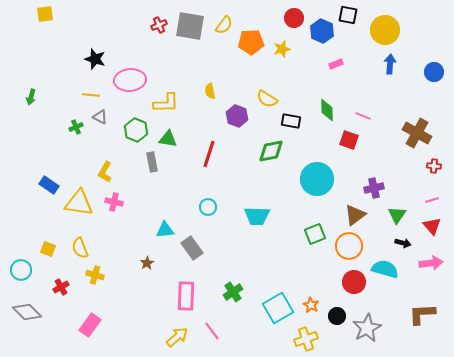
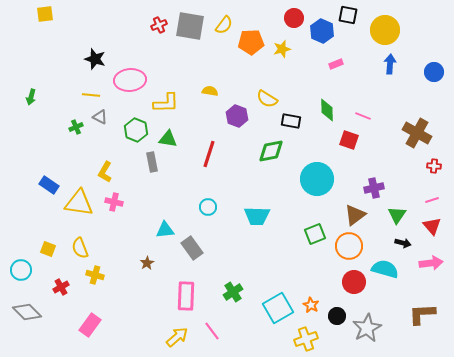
yellow semicircle at (210, 91): rotated 112 degrees clockwise
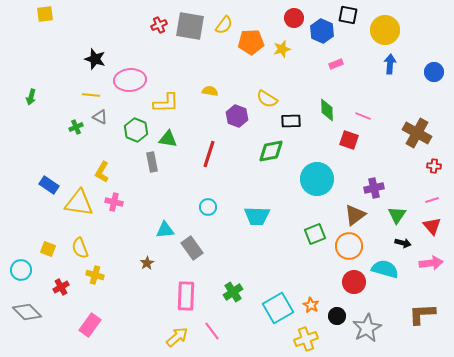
black rectangle at (291, 121): rotated 12 degrees counterclockwise
yellow L-shape at (105, 172): moved 3 px left
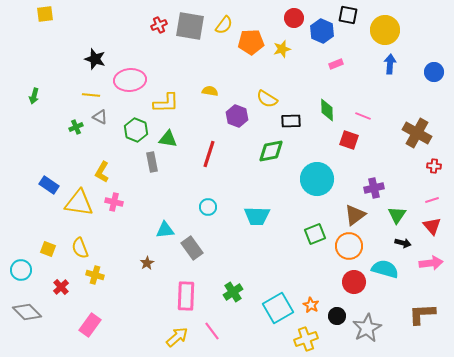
green arrow at (31, 97): moved 3 px right, 1 px up
red cross at (61, 287): rotated 14 degrees counterclockwise
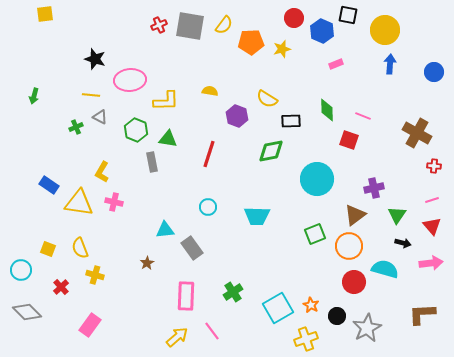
yellow L-shape at (166, 103): moved 2 px up
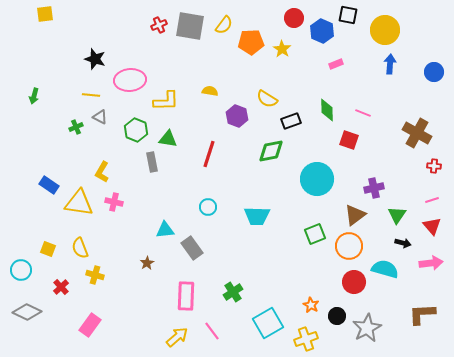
yellow star at (282, 49): rotated 24 degrees counterclockwise
pink line at (363, 116): moved 3 px up
black rectangle at (291, 121): rotated 18 degrees counterclockwise
cyan square at (278, 308): moved 10 px left, 15 px down
gray diamond at (27, 312): rotated 20 degrees counterclockwise
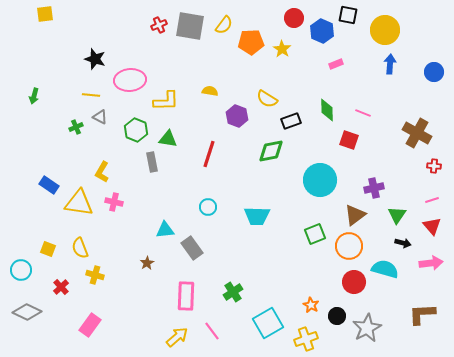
cyan circle at (317, 179): moved 3 px right, 1 px down
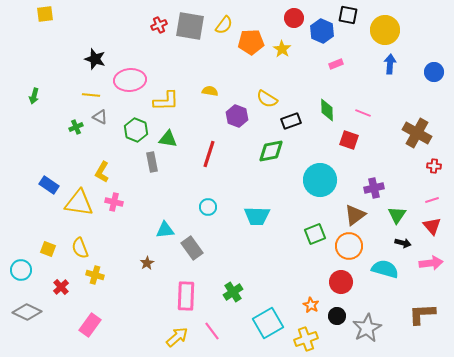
red circle at (354, 282): moved 13 px left
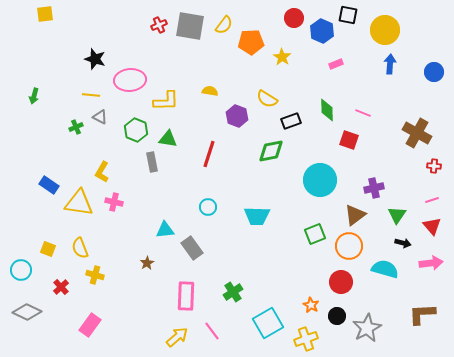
yellow star at (282, 49): moved 8 px down
